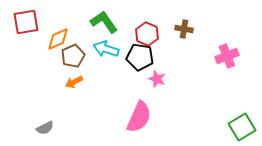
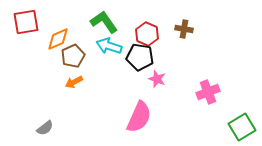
cyan arrow: moved 3 px right, 3 px up
pink cross: moved 19 px left, 36 px down
gray semicircle: rotated 12 degrees counterclockwise
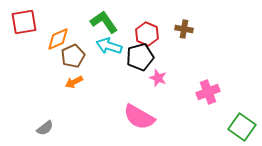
red square: moved 2 px left
black pentagon: rotated 24 degrees counterclockwise
pink star: moved 1 px right, 1 px up
pink semicircle: rotated 96 degrees clockwise
green square: rotated 24 degrees counterclockwise
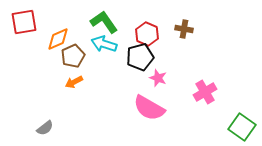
cyan arrow: moved 5 px left, 2 px up
pink cross: moved 3 px left; rotated 10 degrees counterclockwise
pink semicircle: moved 10 px right, 9 px up
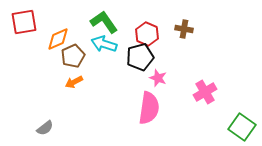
pink semicircle: rotated 112 degrees counterclockwise
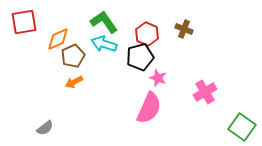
brown cross: rotated 12 degrees clockwise
pink semicircle: rotated 16 degrees clockwise
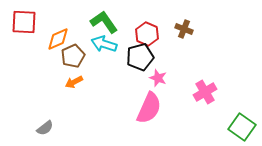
red square: rotated 12 degrees clockwise
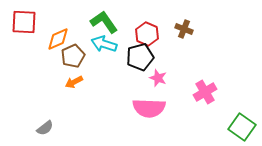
pink semicircle: rotated 68 degrees clockwise
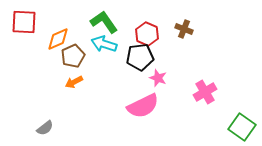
black pentagon: rotated 8 degrees clockwise
pink semicircle: moved 6 px left, 2 px up; rotated 28 degrees counterclockwise
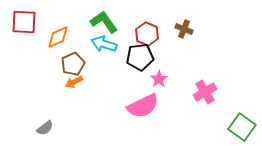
orange diamond: moved 2 px up
brown pentagon: moved 8 px down
pink star: moved 1 px right, 1 px down; rotated 18 degrees clockwise
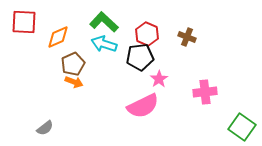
green L-shape: rotated 12 degrees counterclockwise
brown cross: moved 3 px right, 8 px down
orange arrow: rotated 132 degrees counterclockwise
pink cross: rotated 25 degrees clockwise
